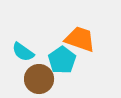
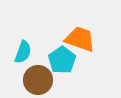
cyan semicircle: rotated 105 degrees counterclockwise
brown circle: moved 1 px left, 1 px down
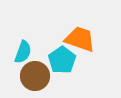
brown circle: moved 3 px left, 4 px up
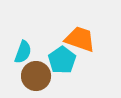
brown circle: moved 1 px right
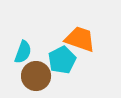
cyan pentagon: rotated 8 degrees clockwise
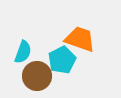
brown circle: moved 1 px right
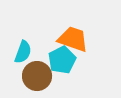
orange trapezoid: moved 7 px left
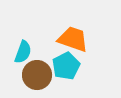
cyan pentagon: moved 4 px right, 6 px down
brown circle: moved 1 px up
